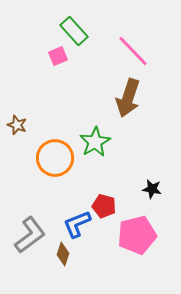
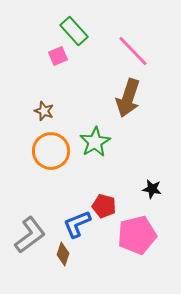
brown star: moved 27 px right, 14 px up
orange circle: moved 4 px left, 7 px up
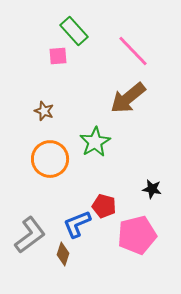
pink square: rotated 18 degrees clockwise
brown arrow: rotated 33 degrees clockwise
orange circle: moved 1 px left, 8 px down
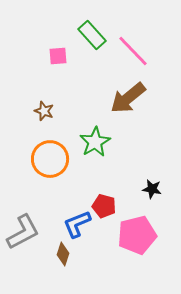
green rectangle: moved 18 px right, 4 px down
gray L-shape: moved 7 px left, 3 px up; rotated 9 degrees clockwise
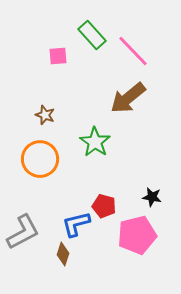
brown star: moved 1 px right, 4 px down
green star: rotated 8 degrees counterclockwise
orange circle: moved 10 px left
black star: moved 8 px down
blue L-shape: moved 1 px left; rotated 8 degrees clockwise
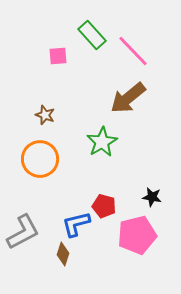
green star: moved 7 px right; rotated 8 degrees clockwise
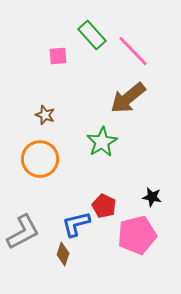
red pentagon: rotated 10 degrees clockwise
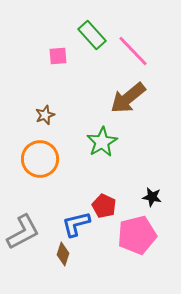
brown star: rotated 30 degrees clockwise
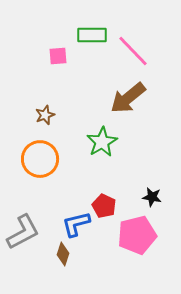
green rectangle: rotated 48 degrees counterclockwise
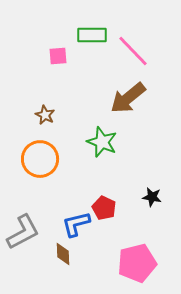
brown star: rotated 24 degrees counterclockwise
green star: rotated 20 degrees counterclockwise
red pentagon: moved 2 px down
pink pentagon: moved 28 px down
brown diamond: rotated 20 degrees counterclockwise
